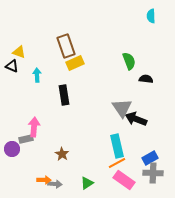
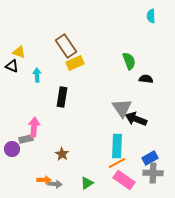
brown rectangle: rotated 15 degrees counterclockwise
black rectangle: moved 2 px left, 2 px down; rotated 18 degrees clockwise
cyan rectangle: rotated 15 degrees clockwise
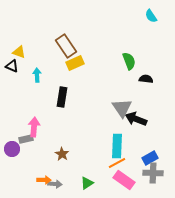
cyan semicircle: rotated 32 degrees counterclockwise
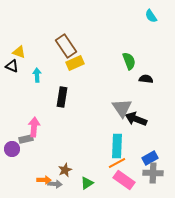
brown star: moved 3 px right, 16 px down; rotated 16 degrees clockwise
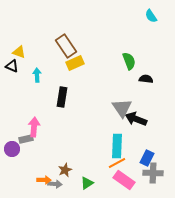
blue rectangle: moved 3 px left; rotated 35 degrees counterclockwise
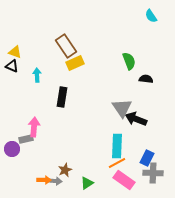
yellow triangle: moved 4 px left
gray arrow: moved 3 px up
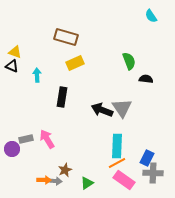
brown rectangle: moved 9 px up; rotated 40 degrees counterclockwise
black arrow: moved 34 px left, 9 px up
pink arrow: moved 13 px right, 12 px down; rotated 36 degrees counterclockwise
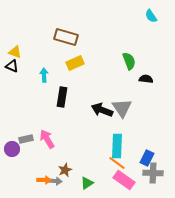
cyan arrow: moved 7 px right
orange line: rotated 66 degrees clockwise
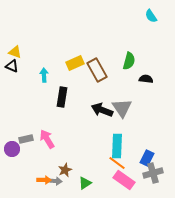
brown rectangle: moved 31 px right, 33 px down; rotated 45 degrees clockwise
green semicircle: rotated 36 degrees clockwise
gray cross: rotated 18 degrees counterclockwise
green triangle: moved 2 px left
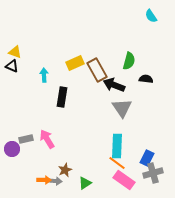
black arrow: moved 12 px right, 25 px up
